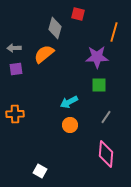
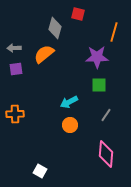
gray line: moved 2 px up
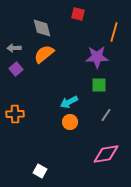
gray diamond: moved 13 px left; rotated 30 degrees counterclockwise
purple square: rotated 32 degrees counterclockwise
orange circle: moved 3 px up
pink diamond: rotated 76 degrees clockwise
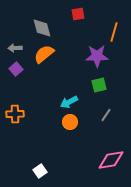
red square: rotated 24 degrees counterclockwise
gray arrow: moved 1 px right
purple star: moved 1 px up
green square: rotated 14 degrees counterclockwise
pink diamond: moved 5 px right, 6 px down
white square: rotated 24 degrees clockwise
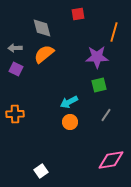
purple star: moved 1 px down
purple square: rotated 24 degrees counterclockwise
white square: moved 1 px right
